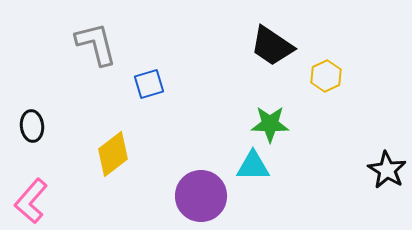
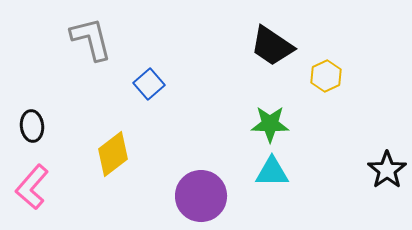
gray L-shape: moved 5 px left, 5 px up
blue square: rotated 24 degrees counterclockwise
cyan triangle: moved 19 px right, 6 px down
black star: rotated 6 degrees clockwise
pink L-shape: moved 1 px right, 14 px up
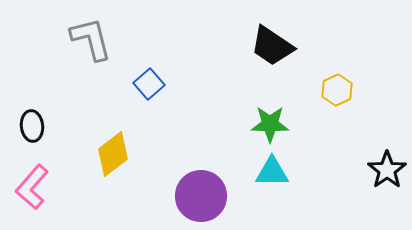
yellow hexagon: moved 11 px right, 14 px down
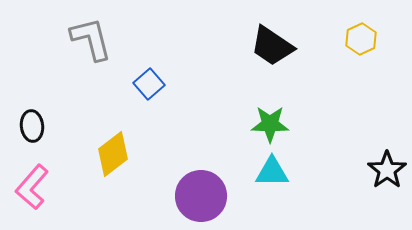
yellow hexagon: moved 24 px right, 51 px up
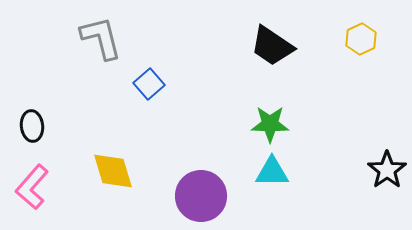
gray L-shape: moved 10 px right, 1 px up
yellow diamond: moved 17 px down; rotated 69 degrees counterclockwise
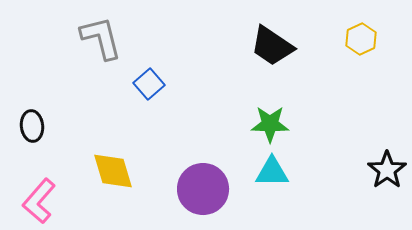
pink L-shape: moved 7 px right, 14 px down
purple circle: moved 2 px right, 7 px up
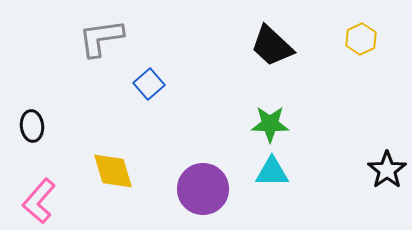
gray L-shape: rotated 84 degrees counterclockwise
black trapezoid: rotated 9 degrees clockwise
